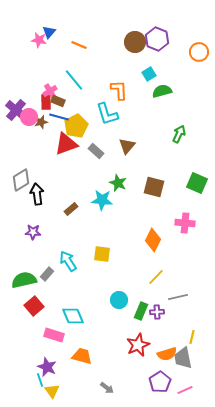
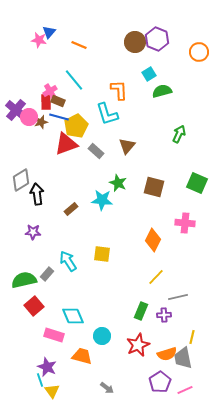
cyan circle at (119, 300): moved 17 px left, 36 px down
purple cross at (157, 312): moved 7 px right, 3 px down
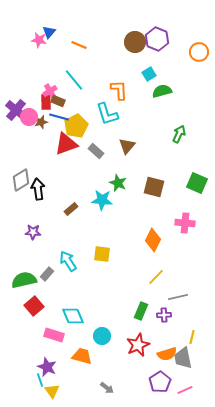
black arrow at (37, 194): moved 1 px right, 5 px up
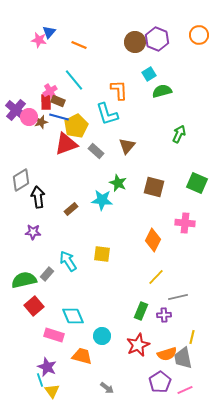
orange circle at (199, 52): moved 17 px up
black arrow at (38, 189): moved 8 px down
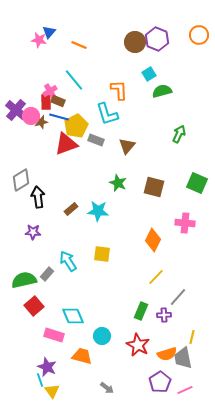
pink circle at (29, 117): moved 2 px right, 1 px up
gray rectangle at (96, 151): moved 11 px up; rotated 21 degrees counterclockwise
cyan star at (102, 200): moved 4 px left, 11 px down
gray line at (178, 297): rotated 36 degrees counterclockwise
red star at (138, 345): rotated 20 degrees counterclockwise
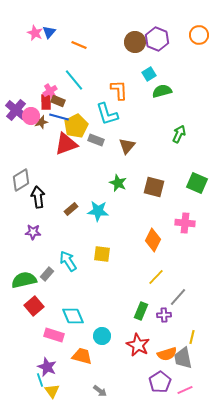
pink star at (39, 40): moved 4 px left, 7 px up; rotated 14 degrees clockwise
gray arrow at (107, 388): moved 7 px left, 3 px down
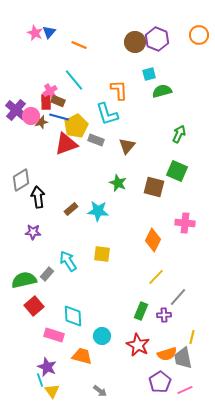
cyan square at (149, 74): rotated 16 degrees clockwise
green square at (197, 183): moved 20 px left, 12 px up
cyan diamond at (73, 316): rotated 20 degrees clockwise
